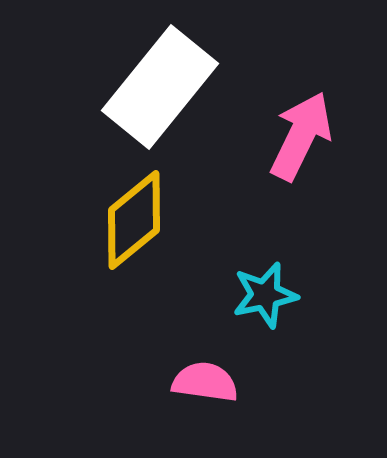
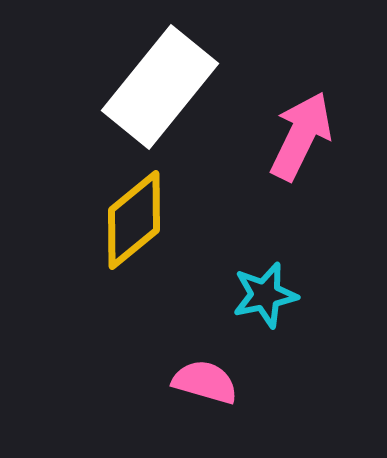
pink semicircle: rotated 8 degrees clockwise
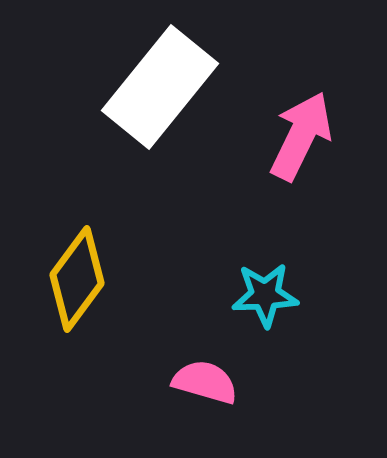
yellow diamond: moved 57 px left, 59 px down; rotated 14 degrees counterclockwise
cyan star: rotated 10 degrees clockwise
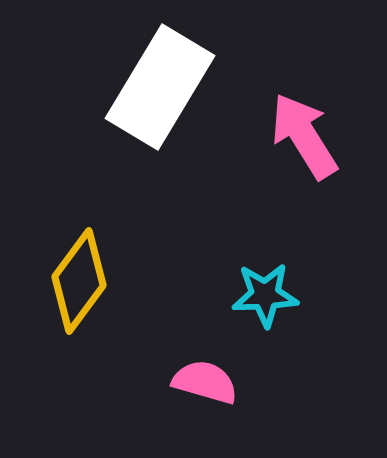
white rectangle: rotated 8 degrees counterclockwise
pink arrow: moved 3 px right; rotated 58 degrees counterclockwise
yellow diamond: moved 2 px right, 2 px down
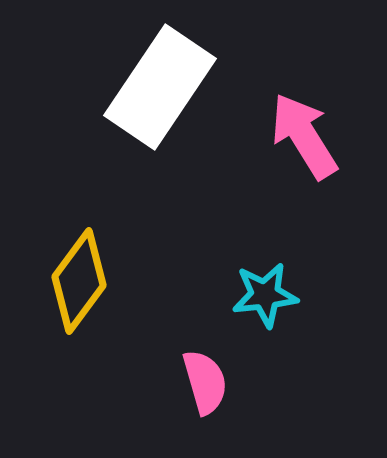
white rectangle: rotated 3 degrees clockwise
cyan star: rotated 4 degrees counterclockwise
pink semicircle: rotated 58 degrees clockwise
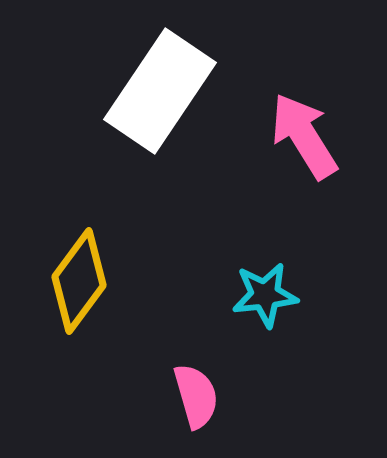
white rectangle: moved 4 px down
pink semicircle: moved 9 px left, 14 px down
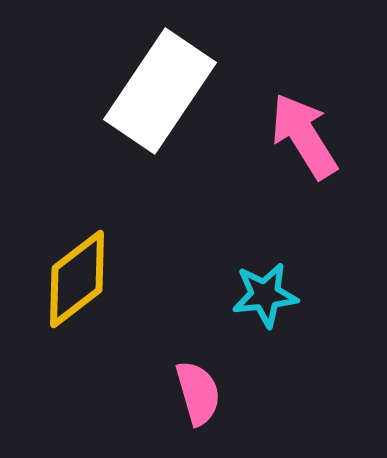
yellow diamond: moved 2 px left, 2 px up; rotated 16 degrees clockwise
pink semicircle: moved 2 px right, 3 px up
